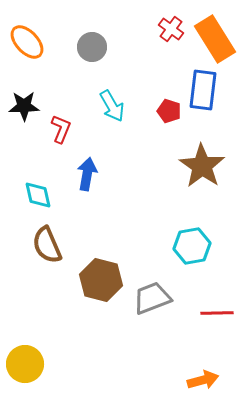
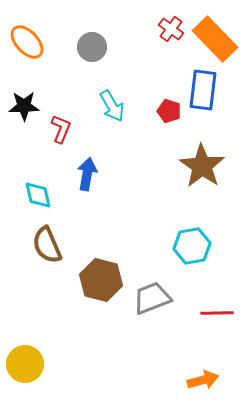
orange rectangle: rotated 12 degrees counterclockwise
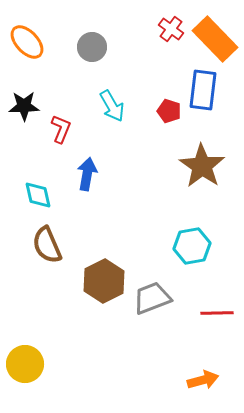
brown hexagon: moved 3 px right, 1 px down; rotated 18 degrees clockwise
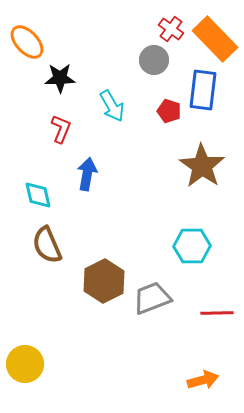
gray circle: moved 62 px right, 13 px down
black star: moved 36 px right, 28 px up
cyan hexagon: rotated 9 degrees clockwise
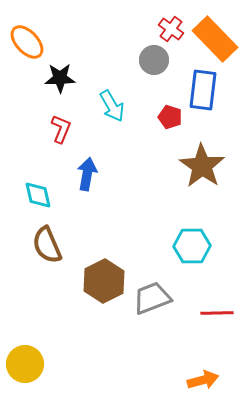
red pentagon: moved 1 px right, 6 px down
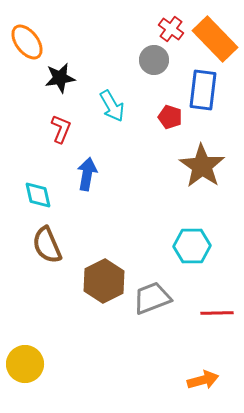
orange ellipse: rotated 6 degrees clockwise
black star: rotated 8 degrees counterclockwise
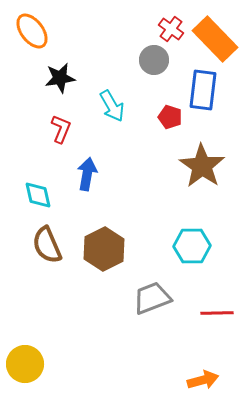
orange ellipse: moved 5 px right, 11 px up
brown hexagon: moved 32 px up
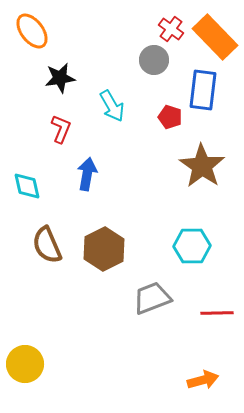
orange rectangle: moved 2 px up
cyan diamond: moved 11 px left, 9 px up
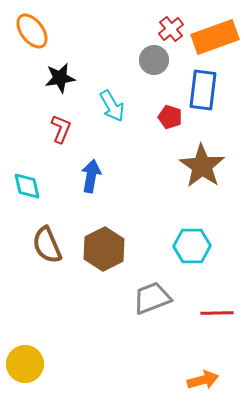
red cross: rotated 15 degrees clockwise
orange rectangle: rotated 66 degrees counterclockwise
blue arrow: moved 4 px right, 2 px down
